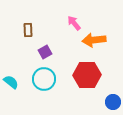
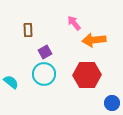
cyan circle: moved 5 px up
blue circle: moved 1 px left, 1 px down
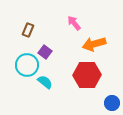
brown rectangle: rotated 24 degrees clockwise
orange arrow: moved 4 px down; rotated 10 degrees counterclockwise
purple square: rotated 24 degrees counterclockwise
cyan circle: moved 17 px left, 9 px up
cyan semicircle: moved 34 px right
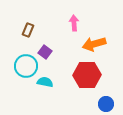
pink arrow: rotated 35 degrees clockwise
cyan circle: moved 1 px left, 1 px down
cyan semicircle: rotated 28 degrees counterclockwise
blue circle: moved 6 px left, 1 px down
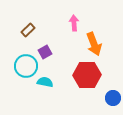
brown rectangle: rotated 24 degrees clockwise
orange arrow: rotated 95 degrees counterclockwise
purple square: rotated 24 degrees clockwise
blue circle: moved 7 px right, 6 px up
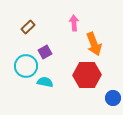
brown rectangle: moved 3 px up
